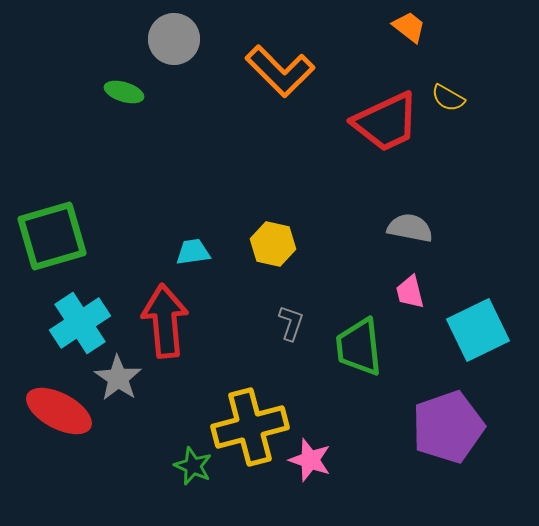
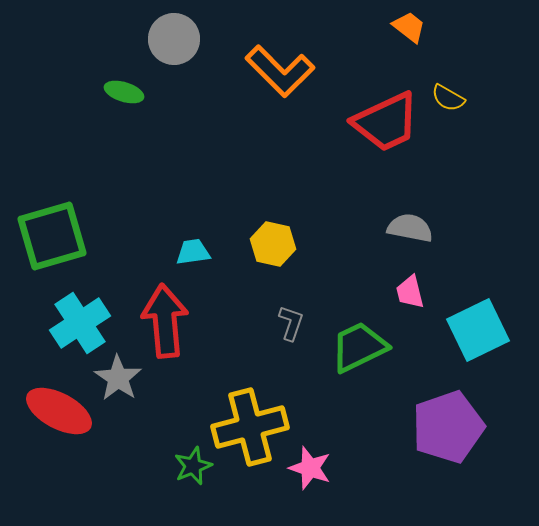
green trapezoid: rotated 70 degrees clockwise
pink star: moved 8 px down
green star: rotated 27 degrees clockwise
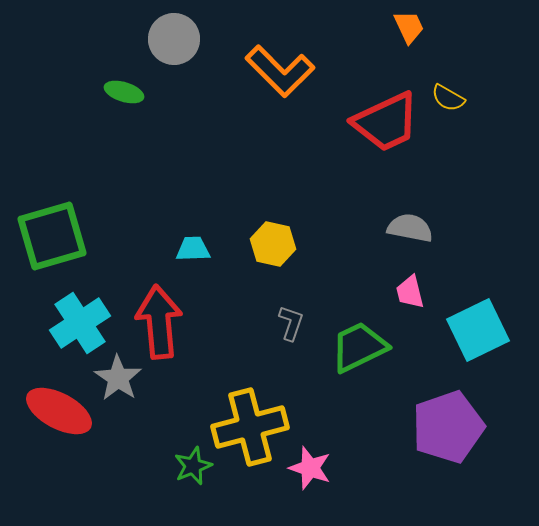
orange trapezoid: rotated 27 degrees clockwise
cyan trapezoid: moved 3 px up; rotated 6 degrees clockwise
red arrow: moved 6 px left, 1 px down
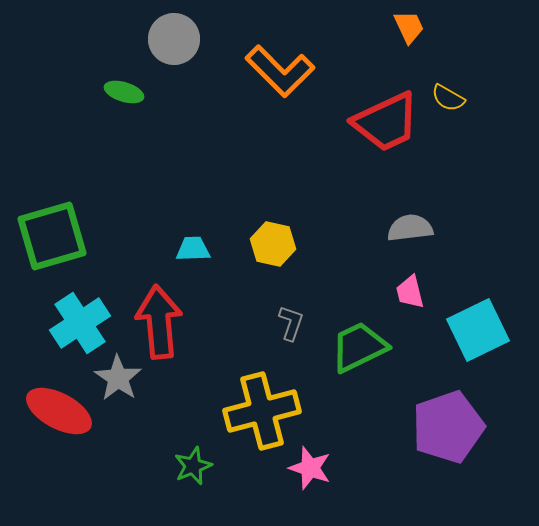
gray semicircle: rotated 18 degrees counterclockwise
yellow cross: moved 12 px right, 16 px up
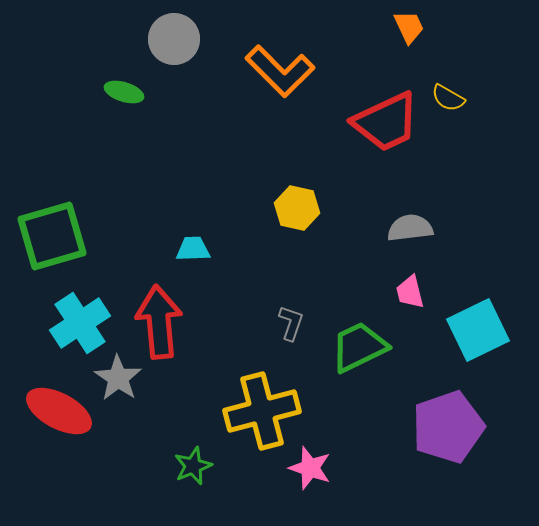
yellow hexagon: moved 24 px right, 36 px up
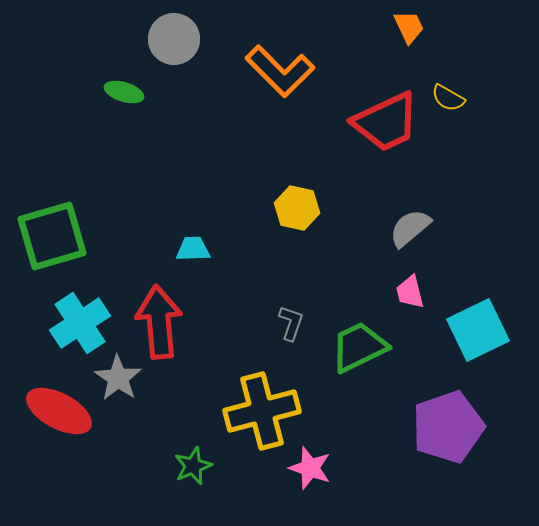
gray semicircle: rotated 33 degrees counterclockwise
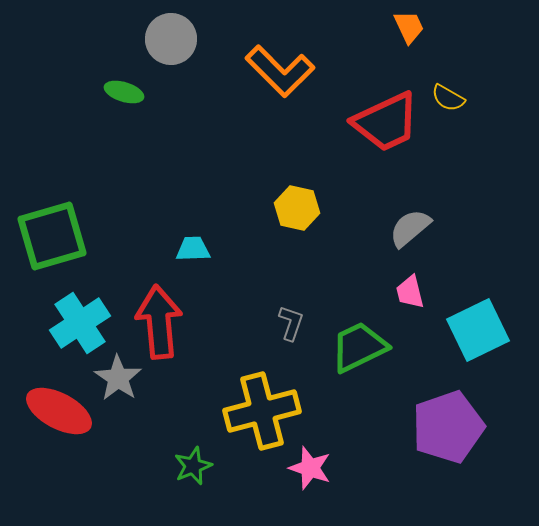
gray circle: moved 3 px left
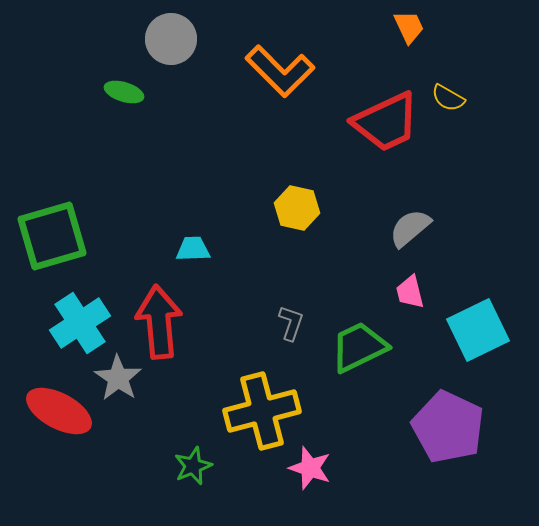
purple pentagon: rotated 28 degrees counterclockwise
